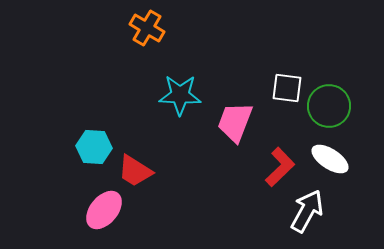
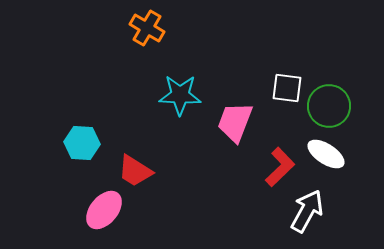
cyan hexagon: moved 12 px left, 4 px up
white ellipse: moved 4 px left, 5 px up
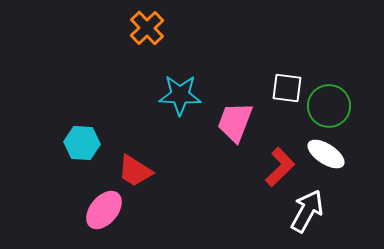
orange cross: rotated 16 degrees clockwise
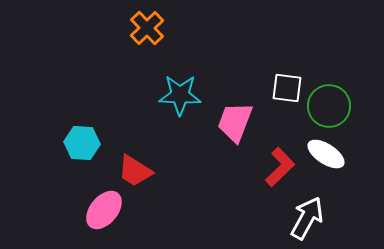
white arrow: moved 7 px down
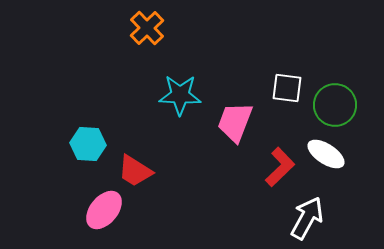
green circle: moved 6 px right, 1 px up
cyan hexagon: moved 6 px right, 1 px down
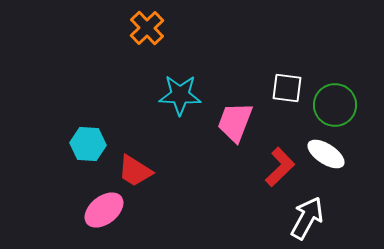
pink ellipse: rotated 12 degrees clockwise
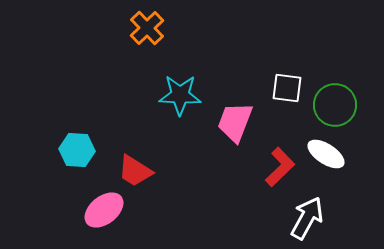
cyan hexagon: moved 11 px left, 6 px down
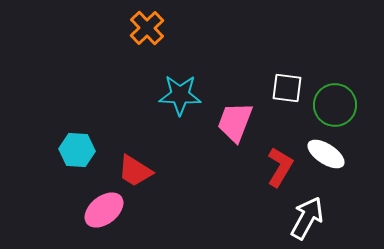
red L-shape: rotated 15 degrees counterclockwise
